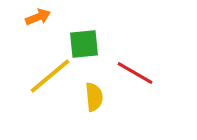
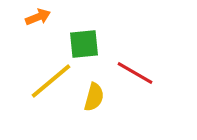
yellow line: moved 1 px right, 5 px down
yellow semicircle: rotated 20 degrees clockwise
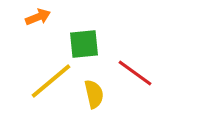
red line: rotated 6 degrees clockwise
yellow semicircle: moved 3 px up; rotated 28 degrees counterclockwise
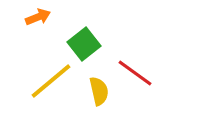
green square: rotated 32 degrees counterclockwise
yellow semicircle: moved 5 px right, 3 px up
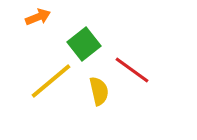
red line: moved 3 px left, 3 px up
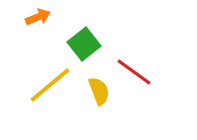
red line: moved 2 px right, 2 px down
yellow line: moved 1 px left, 4 px down
yellow semicircle: rotated 8 degrees counterclockwise
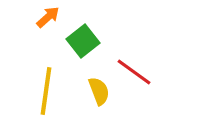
orange arrow: moved 10 px right; rotated 20 degrees counterclockwise
green square: moved 1 px left, 3 px up
yellow line: moved 4 px left, 6 px down; rotated 42 degrees counterclockwise
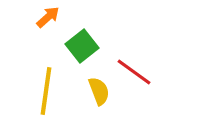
green square: moved 1 px left, 5 px down
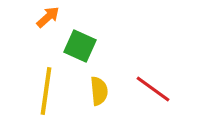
green square: moved 2 px left; rotated 28 degrees counterclockwise
red line: moved 19 px right, 17 px down
yellow semicircle: rotated 16 degrees clockwise
